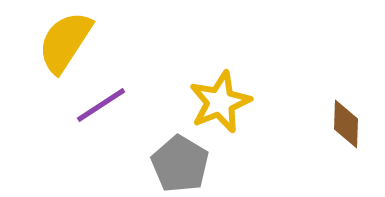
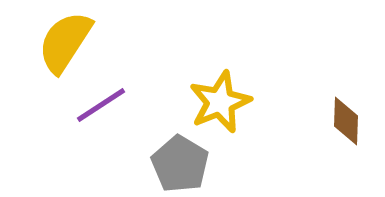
brown diamond: moved 3 px up
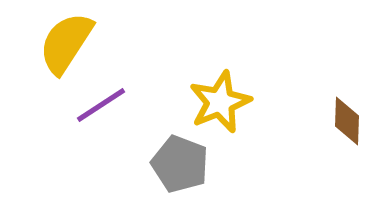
yellow semicircle: moved 1 px right, 1 px down
brown diamond: moved 1 px right
gray pentagon: rotated 10 degrees counterclockwise
